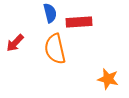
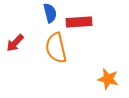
orange semicircle: moved 1 px right, 1 px up
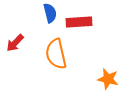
orange semicircle: moved 6 px down
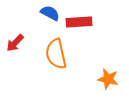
blue semicircle: rotated 48 degrees counterclockwise
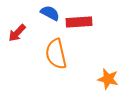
red arrow: moved 2 px right, 10 px up
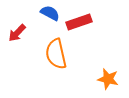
red rectangle: rotated 15 degrees counterclockwise
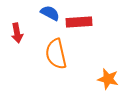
red rectangle: rotated 15 degrees clockwise
red arrow: rotated 54 degrees counterclockwise
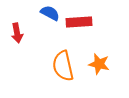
orange semicircle: moved 7 px right, 12 px down
orange star: moved 9 px left, 15 px up
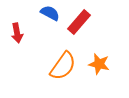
red rectangle: rotated 45 degrees counterclockwise
orange semicircle: rotated 132 degrees counterclockwise
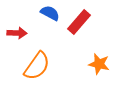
red arrow: rotated 78 degrees counterclockwise
orange semicircle: moved 26 px left
